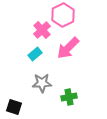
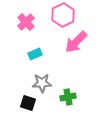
pink cross: moved 16 px left, 8 px up
pink arrow: moved 8 px right, 6 px up
cyan rectangle: rotated 16 degrees clockwise
green cross: moved 1 px left
black square: moved 14 px right, 4 px up
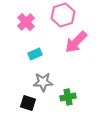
pink hexagon: rotated 10 degrees clockwise
gray star: moved 1 px right, 1 px up
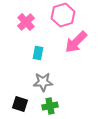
cyan rectangle: moved 3 px right, 1 px up; rotated 56 degrees counterclockwise
green cross: moved 18 px left, 9 px down
black square: moved 8 px left, 1 px down
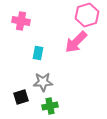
pink hexagon: moved 24 px right
pink cross: moved 5 px left, 1 px up; rotated 36 degrees counterclockwise
black square: moved 1 px right, 7 px up; rotated 35 degrees counterclockwise
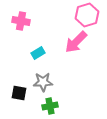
cyan rectangle: rotated 48 degrees clockwise
black square: moved 2 px left, 4 px up; rotated 28 degrees clockwise
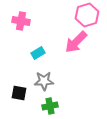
gray star: moved 1 px right, 1 px up
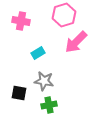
pink hexagon: moved 23 px left
gray star: rotated 12 degrees clockwise
green cross: moved 1 px left, 1 px up
